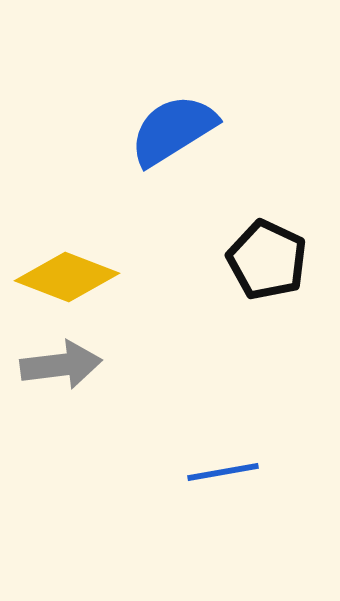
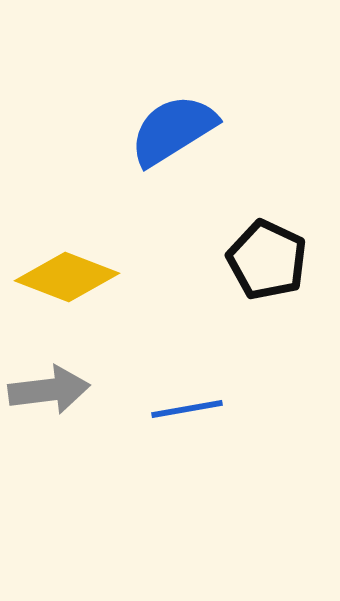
gray arrow: moved 12 px left, 25 px down
blue line: moved 36 px left, 63 px up
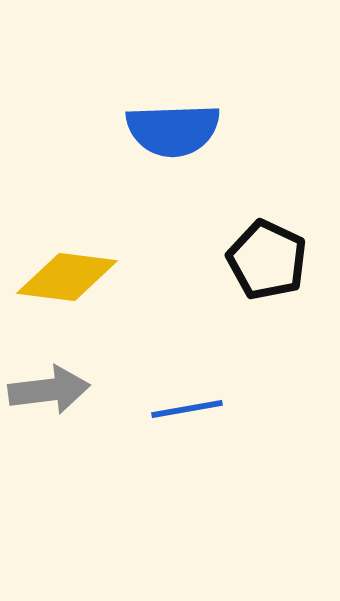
blue semicircle: rotated 150 degrees counterclockwise
yellow diamond: rotated 14 degrees counterclockwise
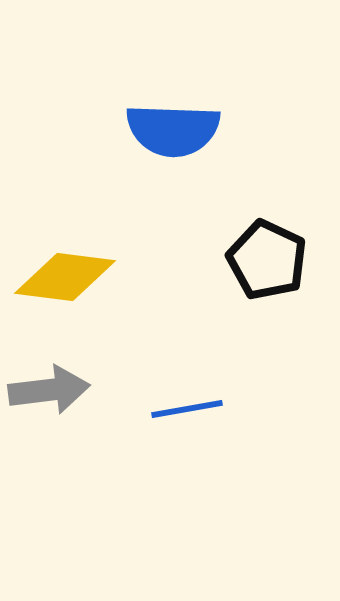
blue semicircle: rotated 4 degrees clockwise
yellow diamond: moved 2 px left
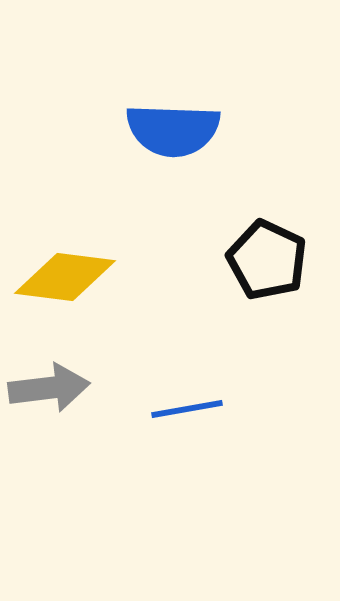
gray arrow: moved 2 px up
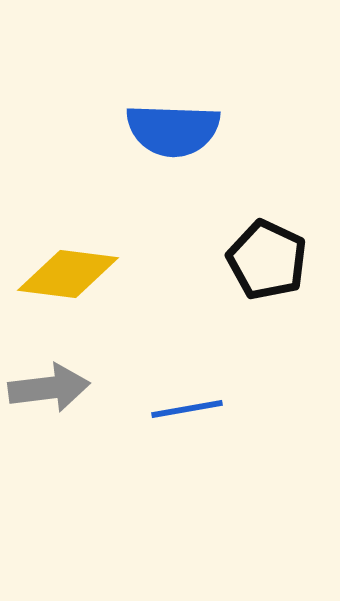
yellow diamond: moved 3 px right, 3 px up
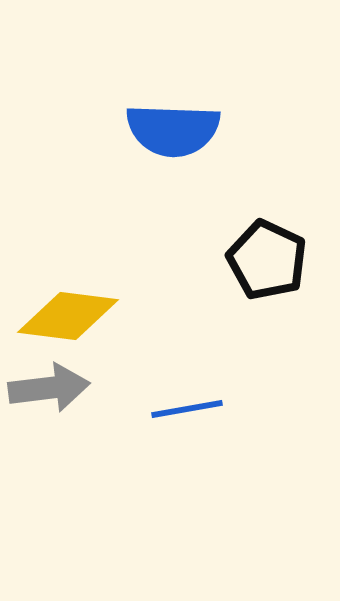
yellow diamond: moved 42 px down
